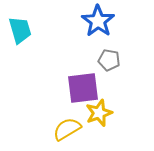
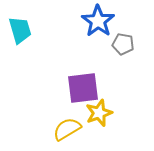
gray pentagon: moved 14 px right, 16 px up
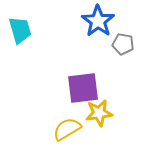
yellow star: rotated 12 degrees clockwise
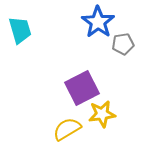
blue star: moved 1 px down
gray pentagon: rotated 20 degrees counterclockwise
purple square: moved 1 px left; rotated 20 degrees counterclockwise
yellow star: moved 3 px right, 1 px down
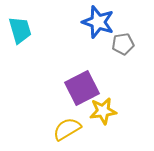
blue star: rotated 16 degrees counterclockwise
yellow star: moved 1 px right, 3 px up
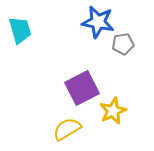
blue star: rotated 8 degrees counterclockwise
yellow star: moved 10 px right; rotated 16 degrees counterclockwise
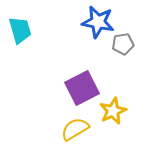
yellow semicircle: moved 8 px right
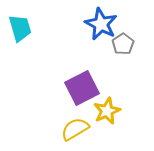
blue star: moved 3 px right, 2 px down; rotated 16 degrees clockwise
cyan trapezoid: moved 2 px up
gray pentagon: rotated 25 degrees counterclockwise
yellow star: moved 6 px left
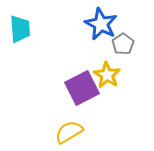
cyan trapezoid: moved 1 px down; rotated 12 degrees clockwise
yellow star: moved 36 px up; rotated 16 degrees counterclockwise
yellow semicircle: moved 6 px left, 3 px down
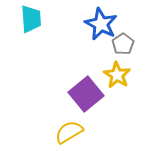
cyan trapezoid: moved 11 px right, 10 px up
yellow star: moved 10 px right
purple square: moved 4 px right, 6 px down; rotated 12 degrees counterclockwise
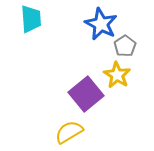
gray pentagon: moved 2 px right, 2 px down
